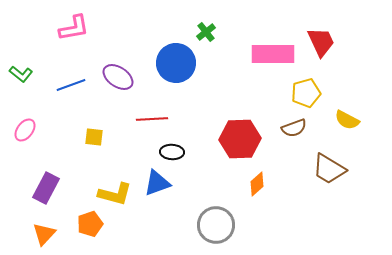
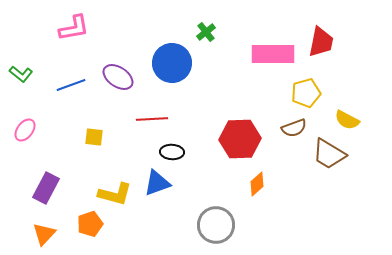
red trapezoid: rotated 36 degrees clockwise
blue circle: moved 4 px left
brown trapezoid: moved 15 px up
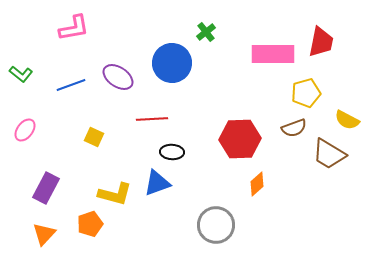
yellow square: rotated 18 degrees clockwise
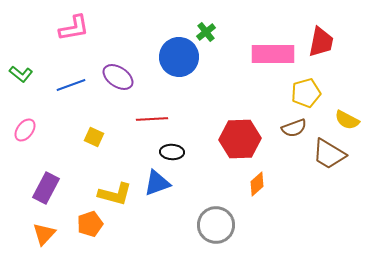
blue circle: moved 7 px right, 6 px up
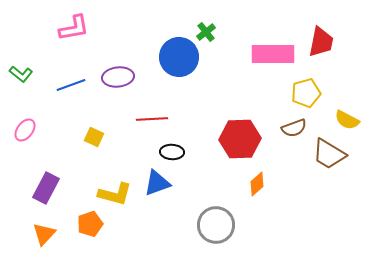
purple ellipse: rotated 40 degrees counterclockwise
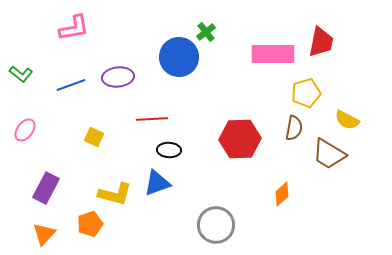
brown semicircle: rotated 60 degrees counterclockwise
black ellipse: moved 3 px left, 2 px up
orange diamond: moved 25 px right, 10 px down
